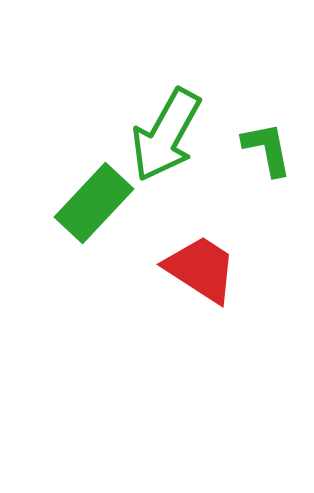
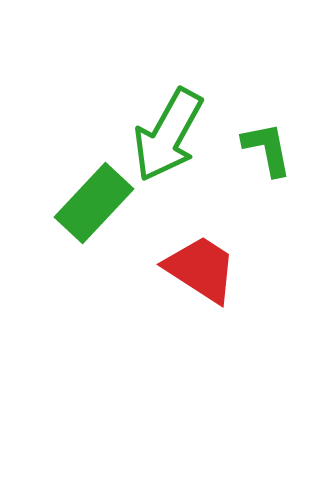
green arrow: moved 2 px right
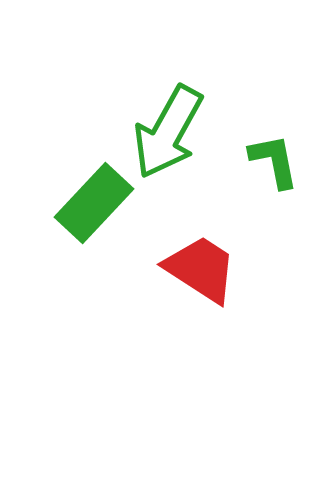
green arrow: moved 3 px up
green L-shape: moved 7 px right, 12 px down
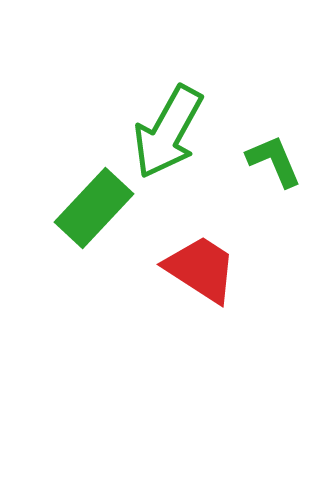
green L-shape: rotated 12 degrees counterclockwise
green rectangle: moved 5 px down
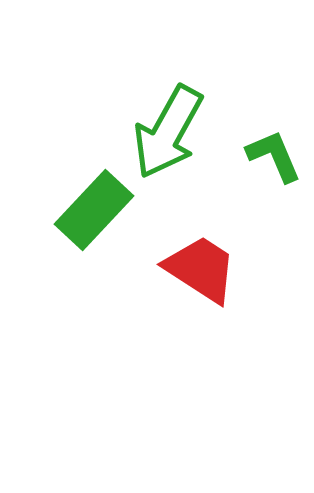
green L-shape: moved 5 px up
green rectangle: moved 2 px down
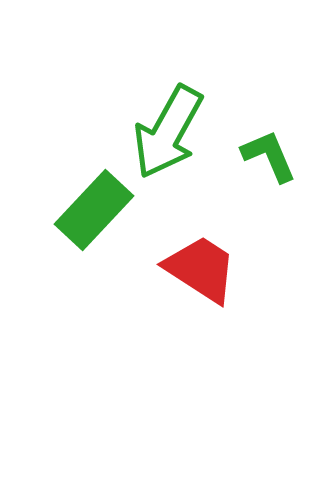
green L-shape: moved 5 px left
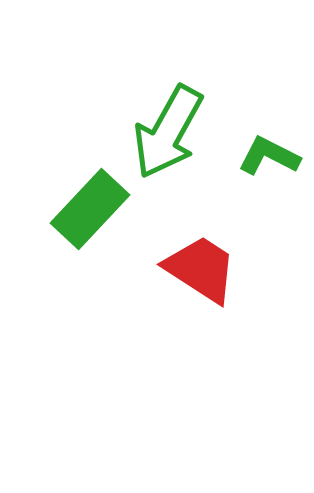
green L-shape: rotated 40 degrees counterclockwise
green rectangle: moved 4 px left, 1 px up
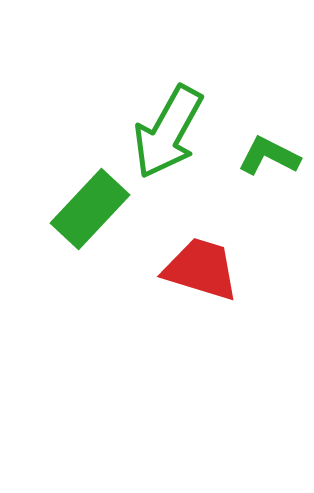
red trapezoid: rotated 16 degrees counterclockwise
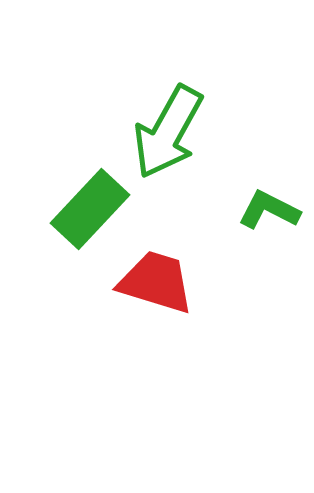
green L-shape: moved 54 px down
red trapezoid: moved 45 px left, 13 px down
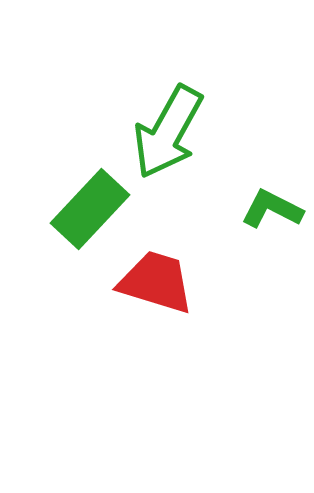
green L-shape: moved 3 px right, 1 px up
